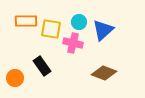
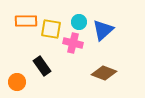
orange circle: moved 2 px right, 4 px down
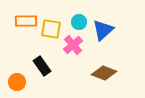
pink cross: moved 2 px down; rotated 36 degrees clockwise
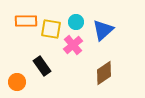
cyan circle: moved 3 px left
brown diamond: rotated 55 degrees counterclockwise
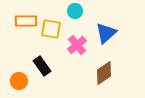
cyan circle: moved 1 px left, 11 px up
blue triangle: moved 3 px right, 3 px down
pink cross: moved 4 px right
orange circle: moved 2 px right, 1 px up
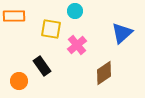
orange rectangle: moved 12 px left, 5 px up
blue triangle: moved 16 px right
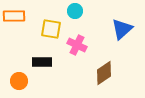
blue triangle: moved 4 px up
pink cross: rotated 24 degrees counterclockwise
black rectangle: moved 4 px up; rotated 54 degrees counterclockwise
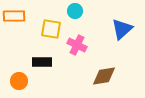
brown diamond: moved 3 px down; rotated 25 degrees clockwise
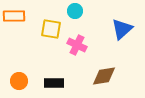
black rectangle: moved 12 px right, 21 px down
